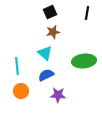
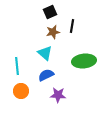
black line: moved 15 px left, 13 px down
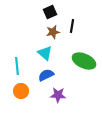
green ellipse: rotated 30 degrees clockwise
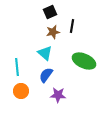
cyan line: moved 1 px down
blue semicircle: rotated 28 degrees counterclockwise
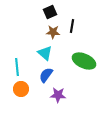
brown star: rotated 16 degrees clockwise
orange circle: moved 2 px up
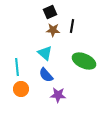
brown star: moved 2 px up
blue semicircle: rotated 77 degrees counterclockwise
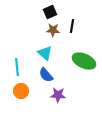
orange circle: moved 2 px down
